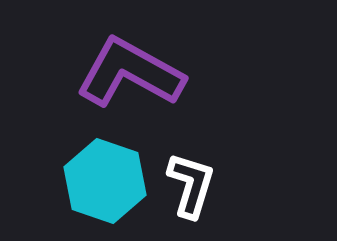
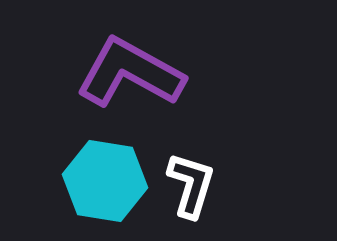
cyan hexagon: rotated 10 degrees counterclockwise
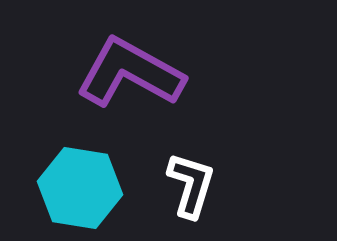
cyan hexagon: moved 25 px left, 7 px down
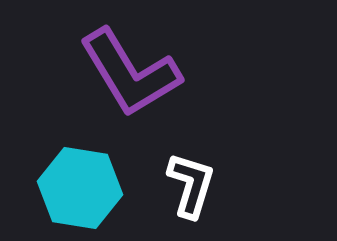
purple L-shape: rotated 150 degrees counterclockwise
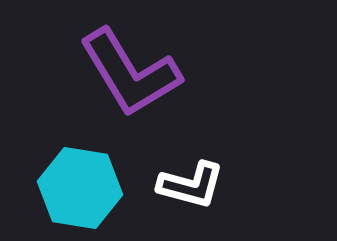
white L-shape: rotated 88 degrees clockwise
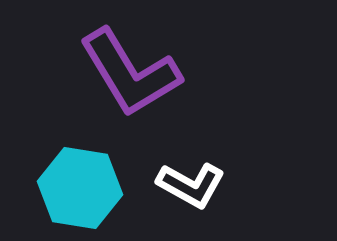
white L-shape: rotated 14 degrees clockwise
